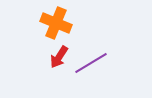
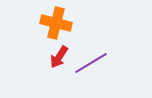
orange cross: rotated 8 degrees counterclockwise
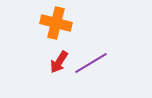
red arrow: moved 5 px down
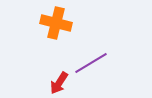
red arrow: moved 21 px down
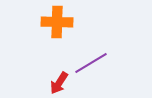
orange cross: moved 1 px right, 1 px up; rotated 12 degrees counterclockwise
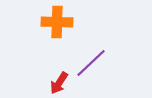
purple line: rotated 12 degrees counterclockwise
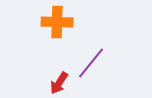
purple line: rotated 8 degrees counterclockwise
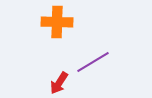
purple line: moved 2 px right, 1 px up; rotated 20 degrees clockwise
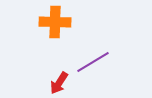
orange cross: moved 2 px left
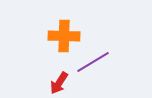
orange cross: moved 9 px right, 14 px down
